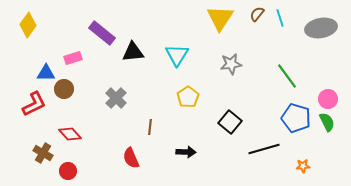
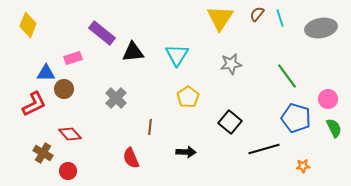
yellow diamond: rotated 15 degrees counterclockwise
green semicircle: moved 7 px right, 6 px down
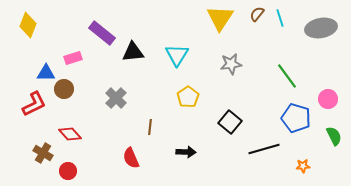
green semicircle: moved 8 px down
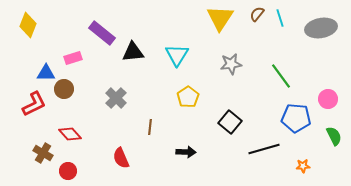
green line: moved 6 px left
blue pentagon: rotated 12 degrees counterclockwise
red semicircle: moved 10 px left
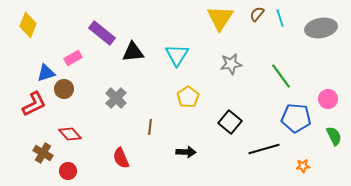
pink rectangle: rotated 12 degrees counterclockwise
blue triangle: rotated 18 degrees counterclockwise
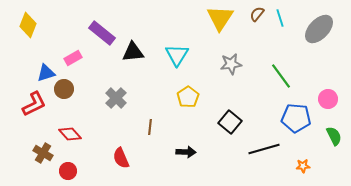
gray ellipse: moved 2 px left, 1 px down; rotated 36 degrees counterclockwise
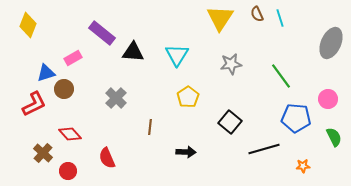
brown semicircle: rotated 63 degrees counterclockwise
gray ellipse: moved 12 px right, 14 px down; rotated 20 degrees counterclockwise
black triangle: rotated 10 degrees clockwise
green semicircle: moved 1 px down
brown cross: rotated 12 degrees clockwise
red semicircle: moved 14 px left
